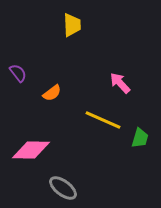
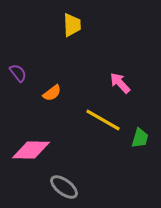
yellow line: rotated 6 degrees clockwise
gray ellipse: moved 1 px right, 1 px up
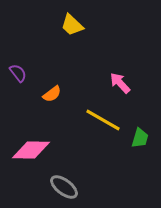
yellow trapezoid: rotated 135 degrees clockwise
orange semicircle: moved 1 px down
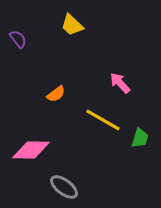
purple semicircle: moved 34 px up
orange semicircle: moved 4 px right
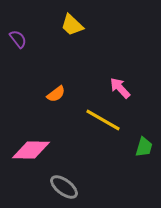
pink arrow: moved 5 px down
green trapezoid: moved 4 px right, 9 px down
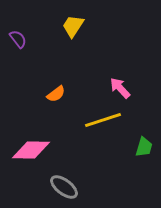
yellow trapezoid: moved 1 px right, 1 px down; rotated 80 degrees clockwise
yellow line: rotated 48 degrees counterclockwise
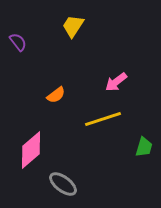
purple semicircle: moved 3 px down
pink arrow: moved 4 px left, 6 px up; rotated 85 degrees counterclockwise
orange semicircle: moved 1 px down
yellow line: moved 1 px up
pink diamond: rotated 42 degrees counterclockwise
gray ellipse: moved 1 px left, 3 px up
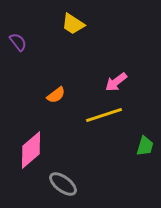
yellow trapezoid: moved 2 px up; rotated 90 degrees counterclockwise
yellow line: moved 1 px right, 4 px up
green trapezoid: moved 1 px right, 1 px up
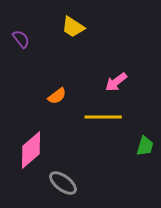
yellow trapezoid: moved 3 px down
purple semicircle: moved 3 px right, 3 px up
orange semicircle: moved 1 px right, 1 px down
yellow line: moved 1 px left, 2 px down; rotated 18 degrees clockwise
gray ellipse: moved 1 px up
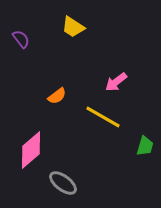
yellow line: rotated 30 degrees clockwise
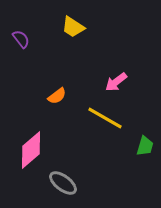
yellow line: moved 2 px right, 1 px down
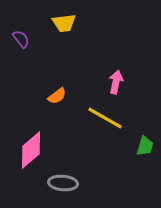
yellow trapezoid: moved 9 px left, 4 px up; rotated 40 degrees counterclockwise
pink arrow: rotated 140 degrees clockwise
gray ellipse: rotated 32 degrees counterclockwise
